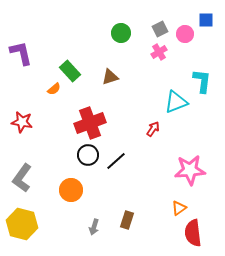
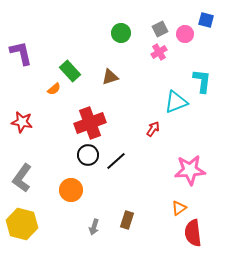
blue square: rotated 14 degrees clockwise
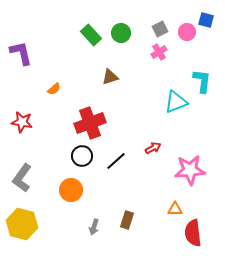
pink circle: moved 2 px right, 2 px up
green rectangle: moved 21 px right, 36 px up
red arrow: moved 19 px down; rotated 28 degrees clockwise
black circle: moved 6 px left, 1 px down
orange triangle: moved 4 px left, 1 px down; rotated 35 degrees clockwise
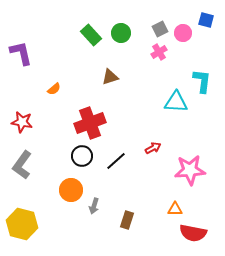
pink circle: moved 4 px left, 1 px down
cyan triangle: rotated 25 degrees clockwise
gray L-shape: moved 13 px up
gray arrow: moved 21 px up
red semicircle: rotated 72 degrees counterclockwise
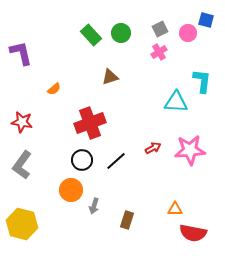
pink circle: moved 5 px right
black circle: moved 4 px down
pink star: moved 20 px up
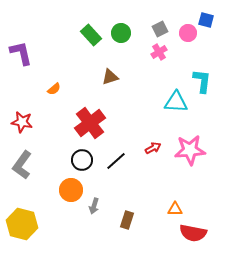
red cross: rotated 16 degrees counterclockwise
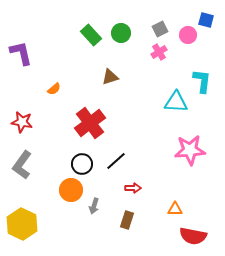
pink circle: moved 2 px down
red arrow: moved 20 px left, 40 px down; rotated 28 degrees clockwise
black circle: moved 4 px down
yellow hexagon: rotated 12 degrees clockwise
red semicircle: moved 3 px down
